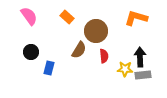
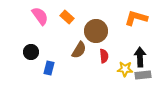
pink semicircle: moved 11 px right
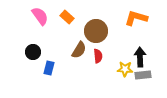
black circle: moved 2 px right
red semicircle: moved 6 px left
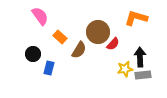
orange rectangle: moved 7 px left, 20 px down
brown circle: moved 2 px right, 1 px down
black circle: moved 2 px down
red semicircle: moved 15 px right, 12 px up; rotated 48 degrees clockwise
yellow star: rotated 14 degrees counterclockwise
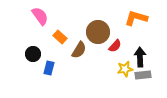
red semicircle: moved 2 px right, 2 px down
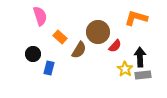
pink semicircle: rotated 18 degrees clockwise
yellow star: rotated 28 degrees counterclockwise
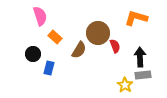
brown circle: moved 1 px down
orange rectangle: moved 5 px left
red semicircle: rotated 64 degrees counterclockwise
yellow star: moved 16 px down
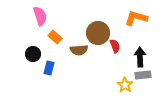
brown semicircle: rotated 54 degrees clockwise
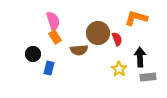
pink semicircle: moved 13 px right, 5 px down
orange rectangle: rotated 16 degrees clockwise
red semicircle: moved 2 px right, 7 px up
gray rectangle: moved 5 px right, 2 px down
yellow star: moved 6 px left, 16 px up
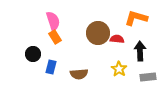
red semicircle: rotated 64 degrees counterclockwise
brown semicircle: moved 24 px down
black arrow: moved 6 px up
blue rectangle: moved 2 px right, 1 px up
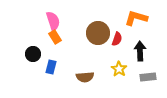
red semicircle: rotated 104 degrees clockwise
brown semicircle: moved 6 px right, 3 px down
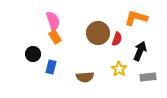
black arrow: rotated 24 degrees clockwise
